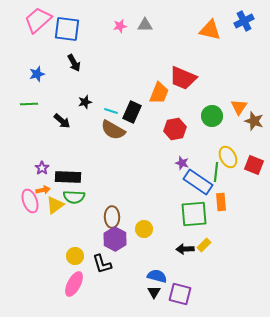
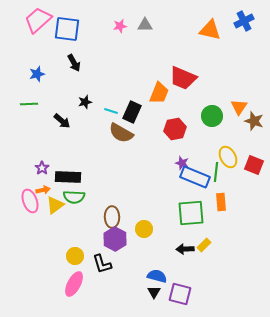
brown semicircle at (113, 130): moved 8 px right, 3 px down
blue rectangle at (198, 182): moved 3 px left, 5 px up; rotated 12 degrees counterclockwise
green square at (194, 214): moved 3 px left, 1 px up
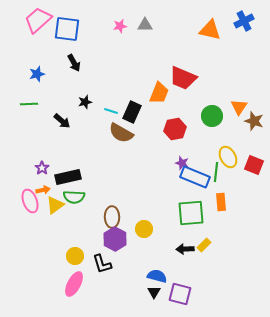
black rectangle at (68, 177): rotated 15 degrees counterclockwise
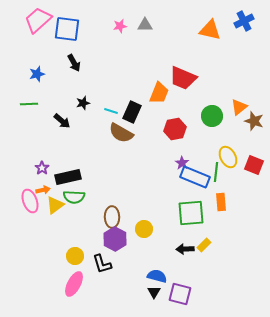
black star at (85, 102): moved 2 px left, 1 px down
orange triangle at (239, 107): rotated 18 degrees clockwise
purple star at (182, 163): rotated 16 degrees clockwise
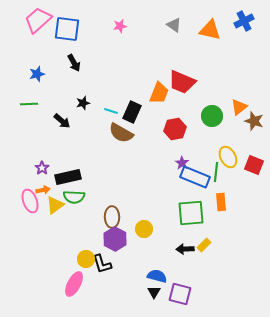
gray triangle at (145, 25): moved 29 px right; rotated 35 degrees clockwise
red trapezoid at (183, 78): moved 1 px left, 4 px down
yellow circle at (75, 256): moved 11 px right, 3 px down
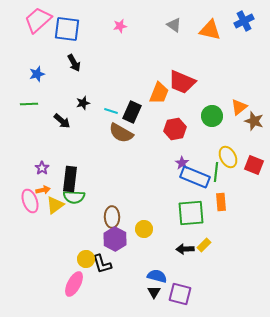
black rectangle at (68, 177): moved 2 px right, 2 px down; rotated 70 degrees counterclockwise
